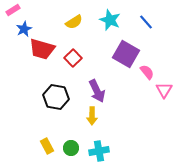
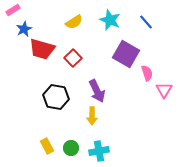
pink semicircle: moved 1 px down; rotated 21 degrees clockwise
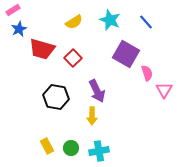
blue star: moved 5 px left
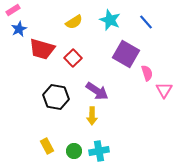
purple arrow: rotated 30 degrees counterclockwise
green circle: moved 3 px right, 3 px down
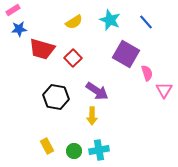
blue star: rotated 21 degrees clockwise
cyan cross: moved 1 px up
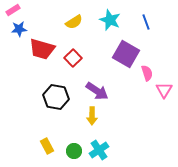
blue line: rotated 21 degrees clockwise
cyan cross: rotated 24 degrees counterclockwise
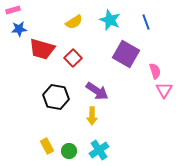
pink rectangle: rotated 16 degrees clockwise
pink semicircle: moved 8 px right, 2 px up
green circle: moved 5 px left
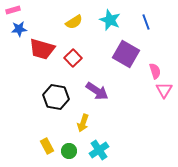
yellow arrow: moved 9 px left, 7 px down; rotated 18 degrees clockwise
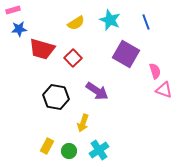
yellow semicircle: moved 2 px right, 1 px down
pink triangle: rotated 42 degrees counterclockwise
yellow rectangle: rotated 56 degrees clockwise
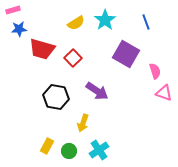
cyan star: moved 5 px left; rotated 15 degrees clockwise
pink triangle: moved 3 px down
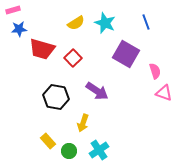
cyan star: moved 3 px down; rotated 15 degrees counterclockwise
yellow rectangle: moved 1 px right, 5 px up; rotated 70 degrees counterclockwise
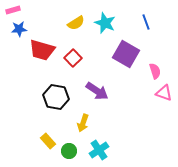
red trapezoid: moved 1 px down
